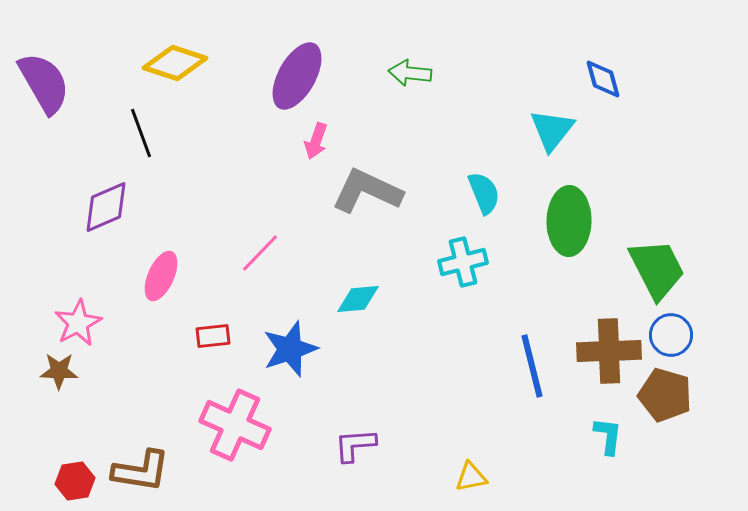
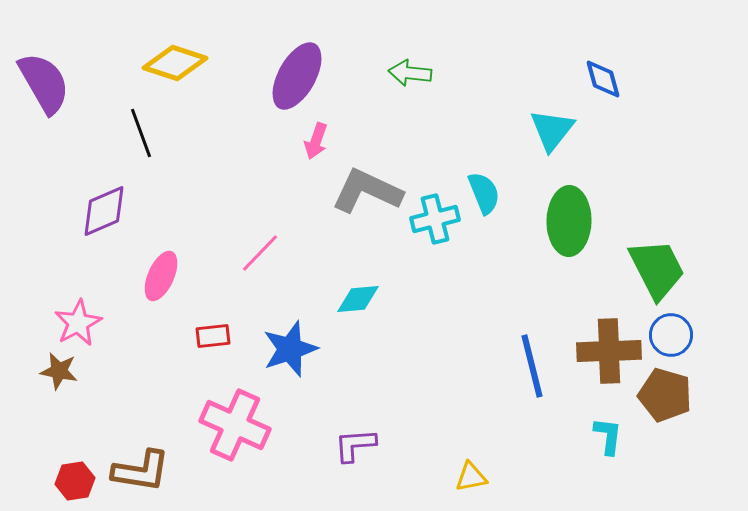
purple diamond: moved 2 px left, 4 px down
cyan cross: moved 28 px left, 43 px up
brown star: rotated 9 degrees clockwise
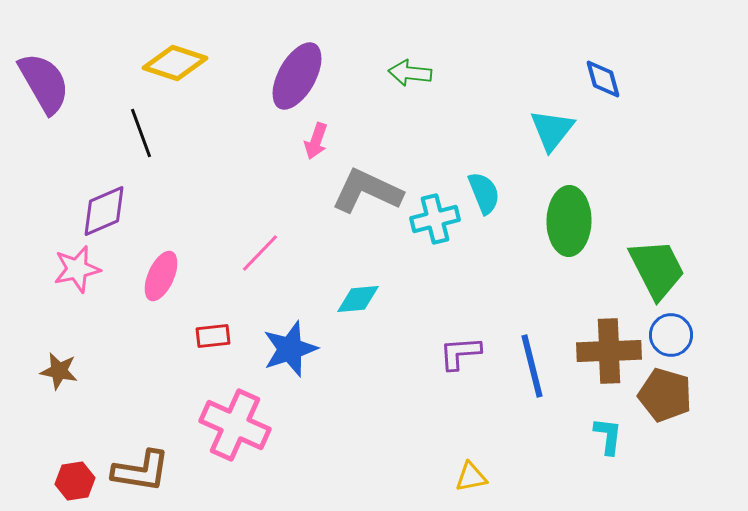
pink star: moved 1 px left, 54 px up; rotated 15 degrees clockwise
purple L-shape: moved 105 px right, 92 px up
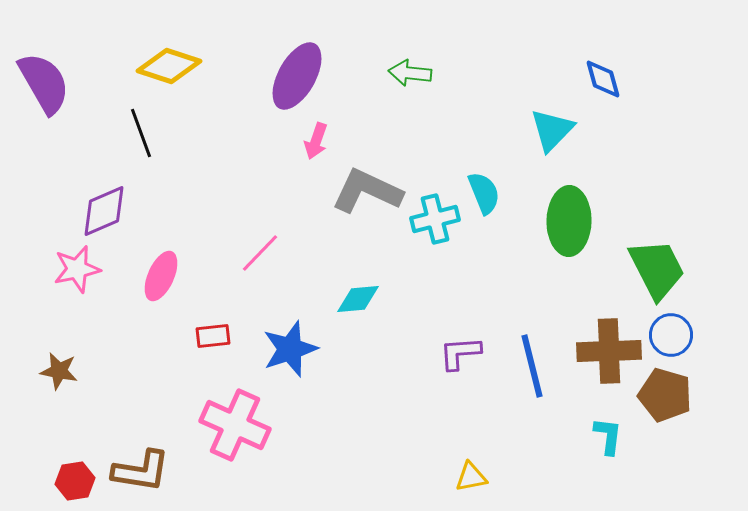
yellow diamond: moved 6 px left, 3 px down
cyan triangle: rotated 6 degrees clockwise
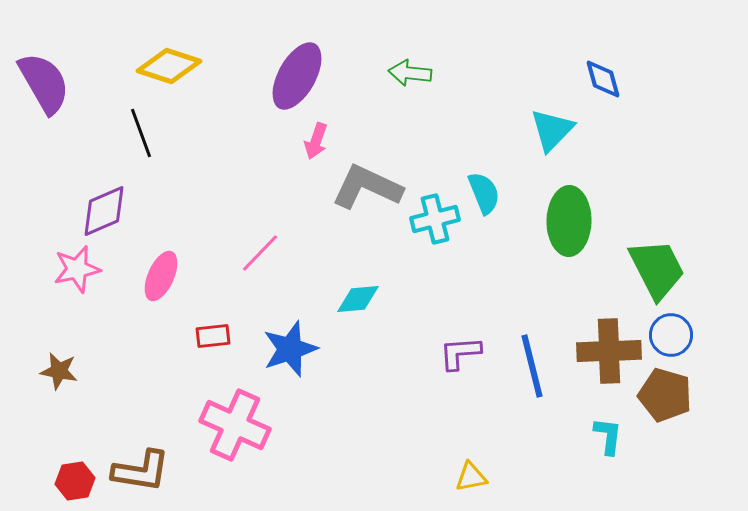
gray L-shape: moved 4 px up
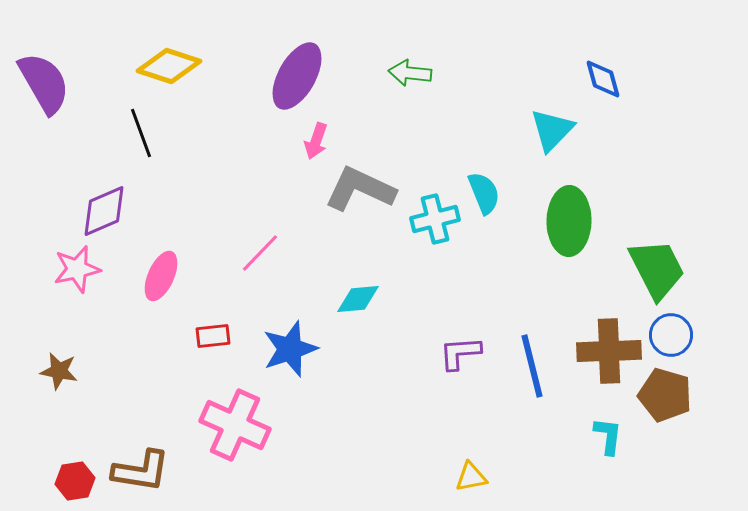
gray L-shape: moved 7 px left, 2 px down
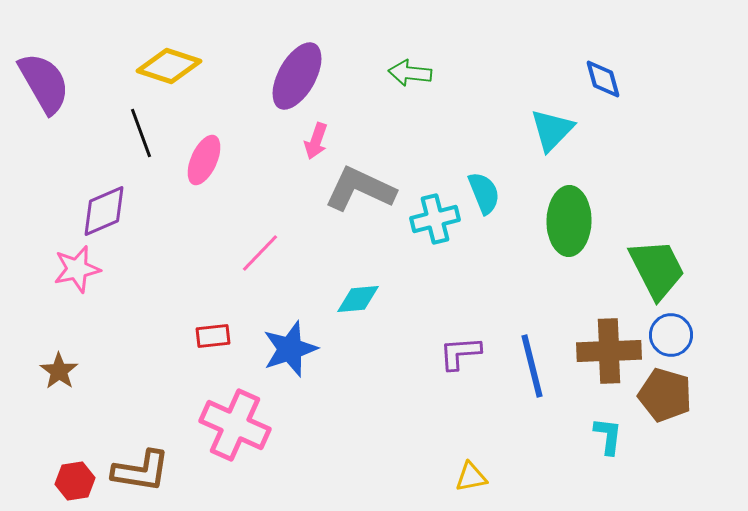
pink ellipse: moved 43 px right, 116 px up
brown star: rotated 24 degrees clockwise
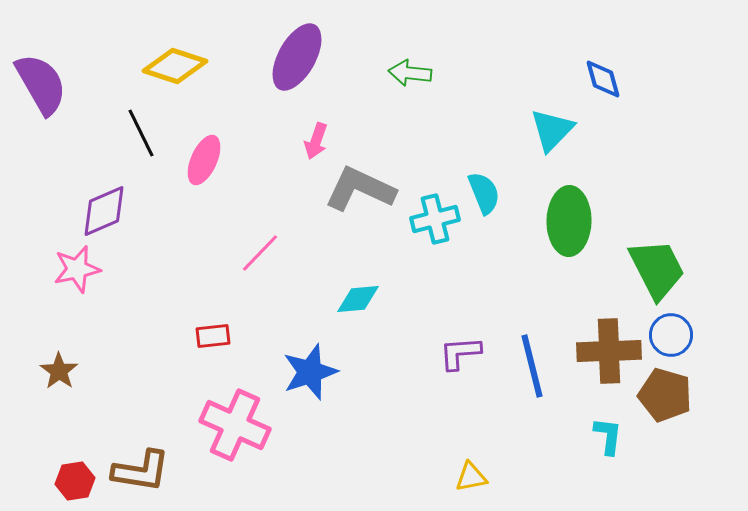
yellow diamond: moved 6 px right
purple ellipse: moved 19 px up
purple semicircle: moved 3 px left, 1 px down
black line: rotated 6 degrees counterclockwise
blue star: moved 20 px right, 23 px down
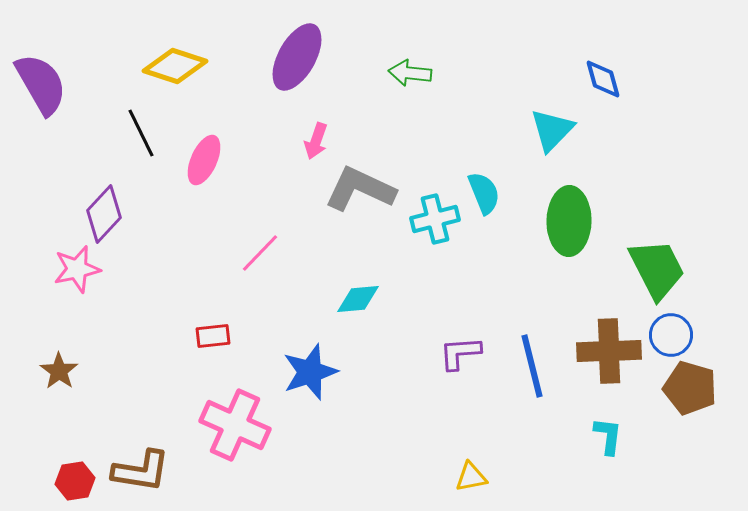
purple diamond: moved 3 px down; rotated 24 degrees counterclockwise
brown pentagon: moved 25 px right, 7 px up
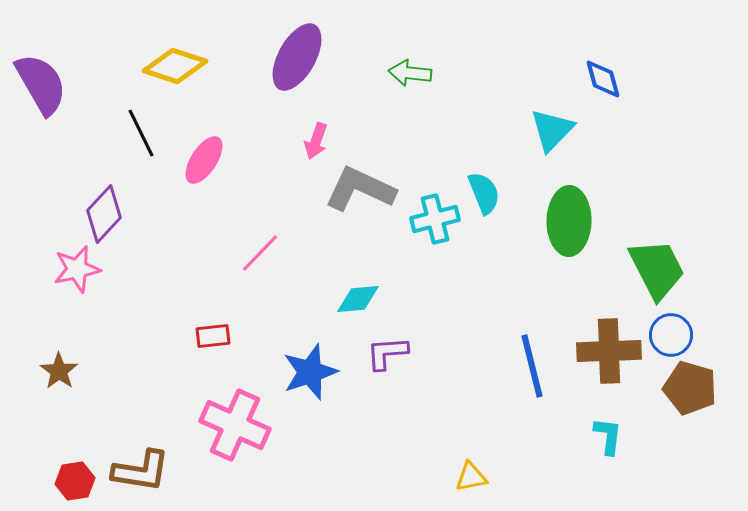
pink ellipse: rotated 9 degrees clockwise
purple L-shape: moved 73 px left
